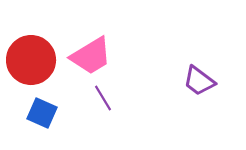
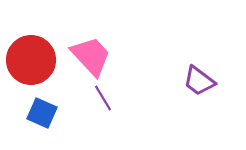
pink trapezoid: rotated 102 degrees counterclockwise
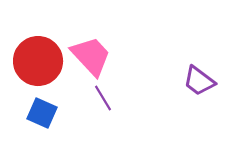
red circle: moved 7 px right, 1 px down
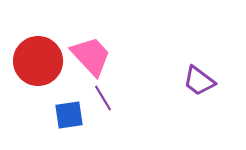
blue square: moved 27 px right, 2 px down; rotated 32 degrees counterclockwise
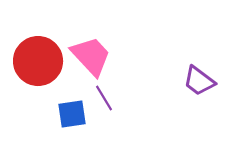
purple line: moved 1 px right
blue square: moved 3 px right, 1 px up
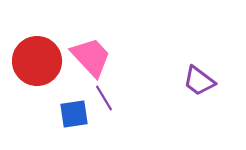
pink trapezoid: moved 1 px down
red circle: moved 1 px left
blue square: moved 2 px right
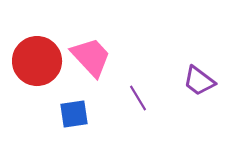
purple line: moved 34 px right
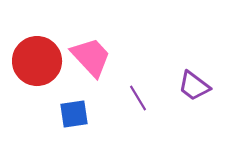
purple trapezoid: moved 5 px left, 5 px down
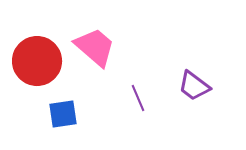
pink trapezoid: moved 4 px right, 10 px up; rotated 6 degrees counterclockwise
purple line: rotated 8 degrees clockwise
blue square: moved 11 px left
